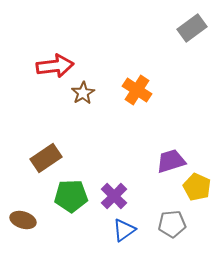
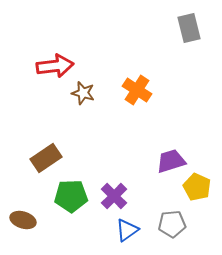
gray rectangle: moved 3 px left; rotated 68 degrees counterclockwise
brown star: rotated 25 degrees counterclockwise
blue triangle: moved 3 px right
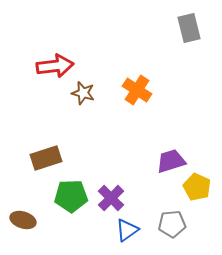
brown rectangle: rotated 16 degrees clockwise
purple cross: moved 3 px left, 2 px down
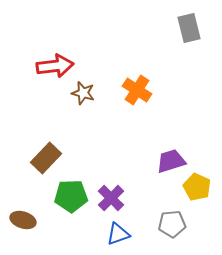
brown rectangle: rotated 28 degrees counterclockwise
blue triangle: moved 9 px left, 4 px down; rotated 15 degrees clockwise
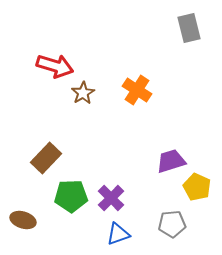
red arrow: rotated 24 degrees clockwise
brown star: rotated 25 degrees clockwise
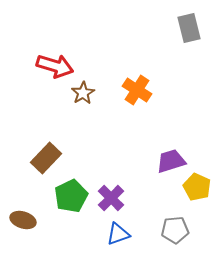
green pentagon: rotated 24 degrees counterclockwise
gray pentagon: moved 3 px right, 6 px down
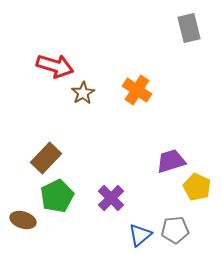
green pentagon: moved 14 px left
blue triangle: moved 22 px right, 1 px down; rotated 20 degrees counterclockwise
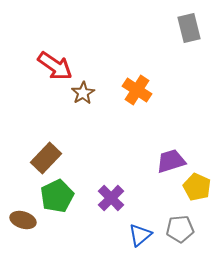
red arrow: rotated 18 degrees clockwise
gray pentagon: moved 5 px right, 1 px up
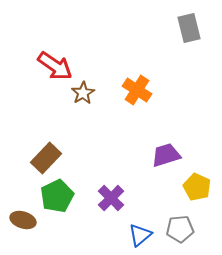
purple trapezoid: moved 5 px left, 6 px up
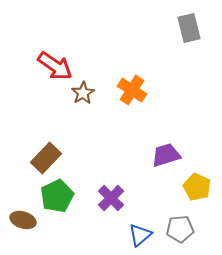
orange cross: moved 5 px left
